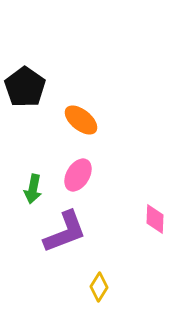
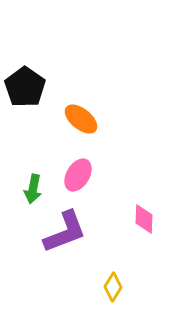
orange ellipse: moved 1 px up
pink diamond: moved 11 px left
yellow diamond: moved 14 px right
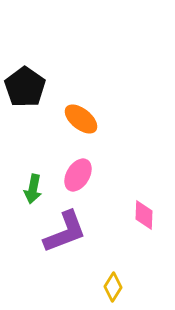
pink diamond: moved 4 px up
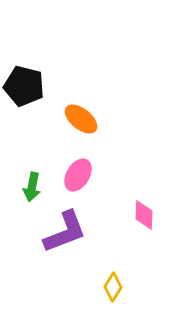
black pentagon: moved 1 px left, 1 px up; rotated 21 degrees counterclockwise
green arrow: moved 1 px left, 2 px up
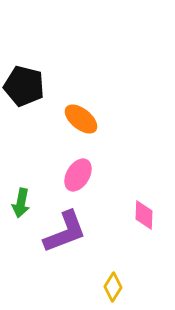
green arrow: moved 11 px left, 16 px down
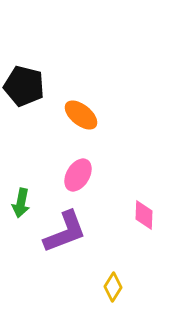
orange ellipse: moved 4 px up
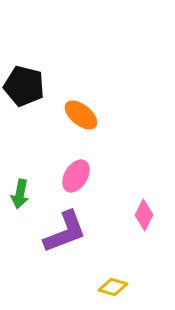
pink ellipse: moved 2 px left, 1 px down
green arrow: moved 1 px left, 9 px up
pink diamond: rotated 24 degrees clockwise
yellow diamond: rotated 76 degrees clockwise
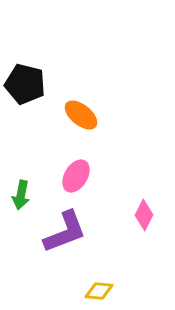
black pentagon: moved 1 px right, 2 px up
green arrow: moved 1 px right, 1 px down
yellow diamond: moved 14 px left, 4 px down; rotated 12 degrees counterclockwise
